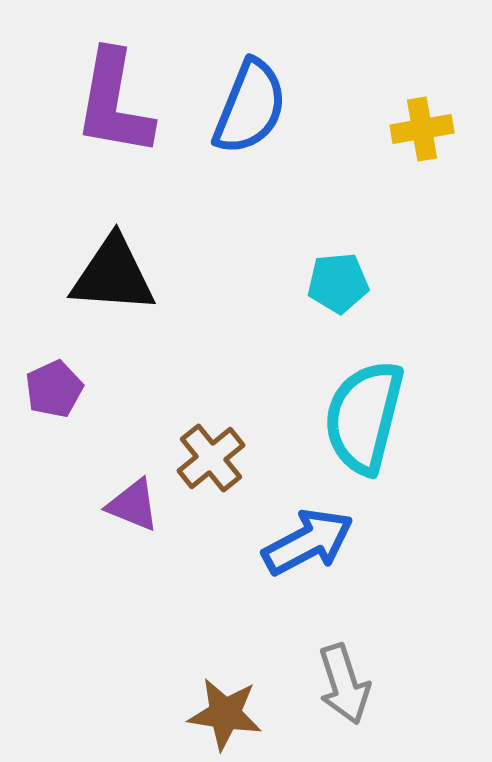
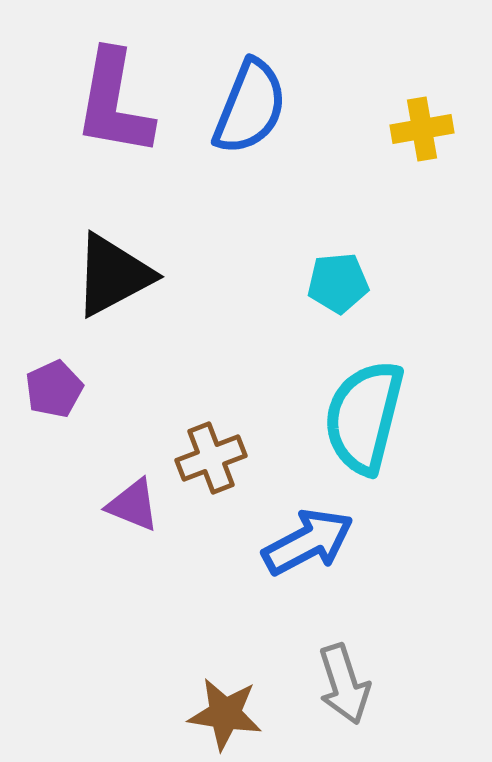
black triangle: rotated 32 degrees counterclockwise
brown cross: rotated 18 degrees clockwise
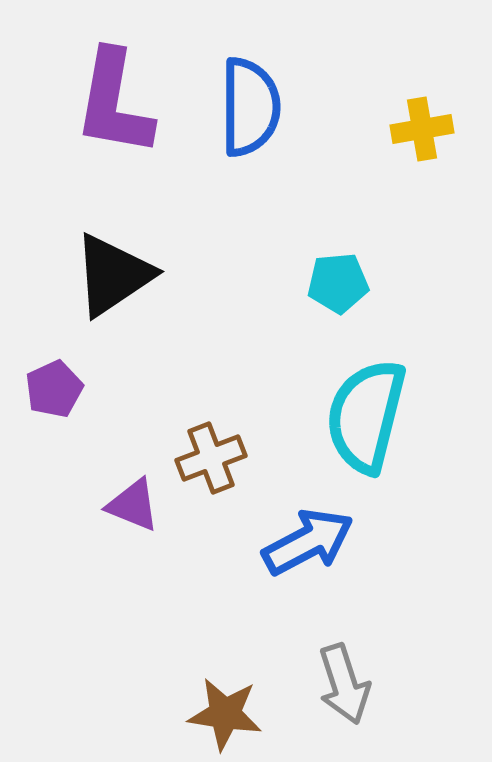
blue semicircle: rotated 22 degrees counterclockwise
black triangle: rotated 6 degrees counterclockwise
cyan semicircle: moved 2 px right, 1 px up
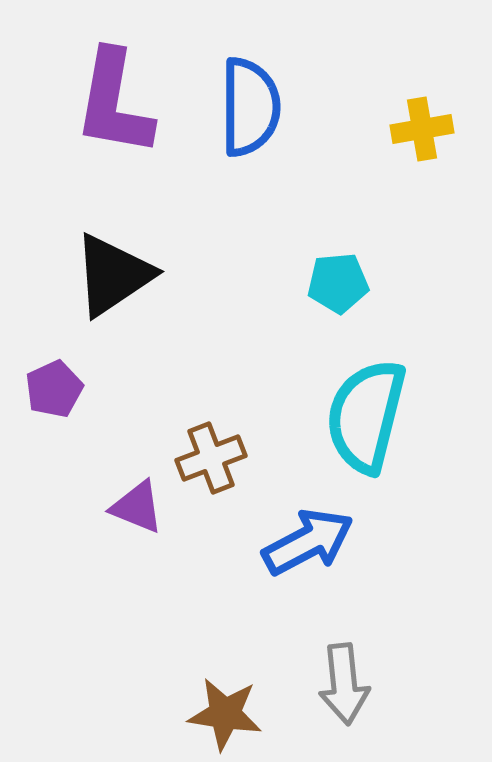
purple triangle: moved 4 px right, 2 px down
gray arrow: rotated 12 degrees clockwise
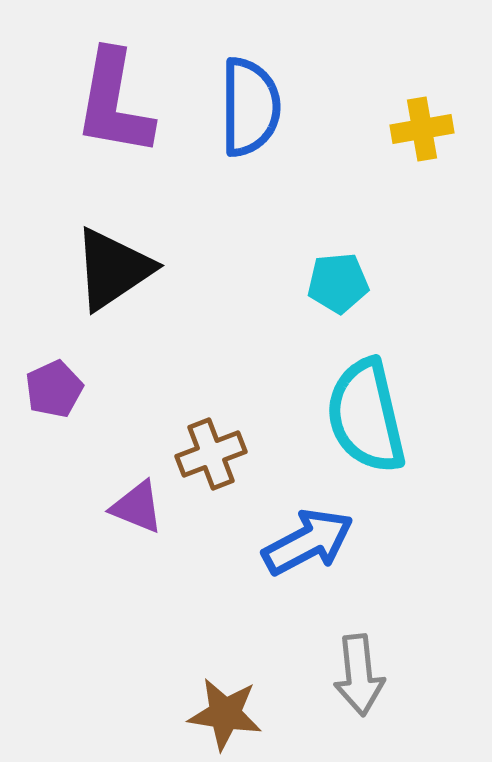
black triangle: moved 6 px up
cyan semicircle: rotated 27 degrees counterclockwise
brown cross: moved 4 px up
gray arrow: moved 15 px right, 9 px up
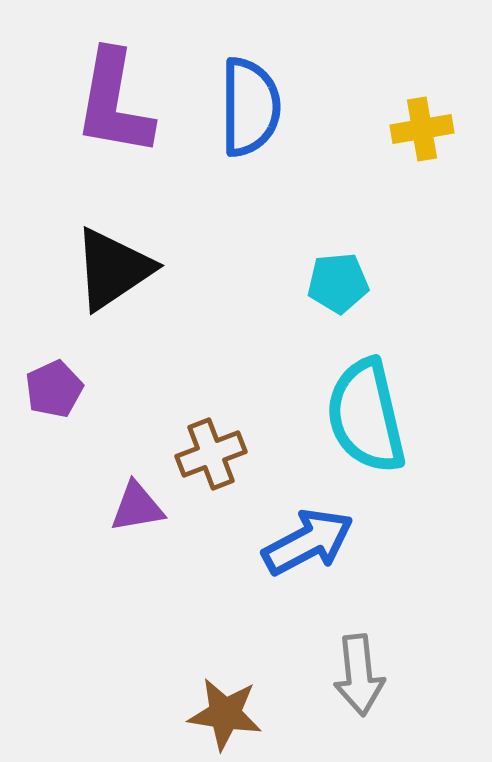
purple triangle: rotated 32 degrees counterclockwise
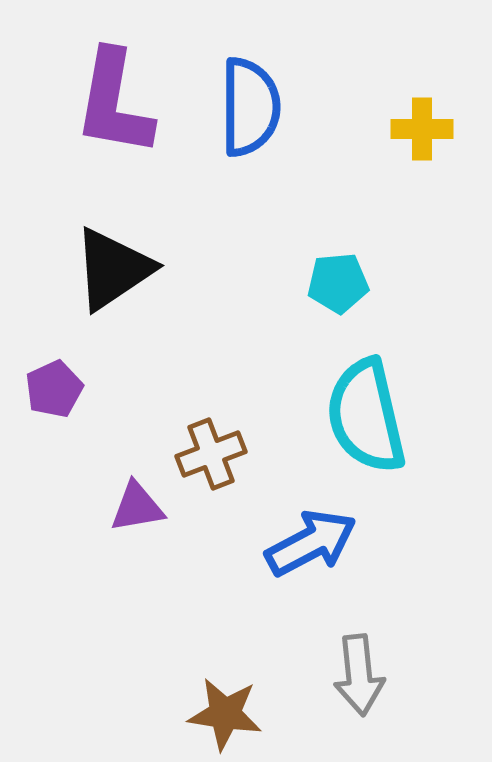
yellow cross: rotated 10 degrees clockwise
blue arrow: moved 3 px right, 1 px down
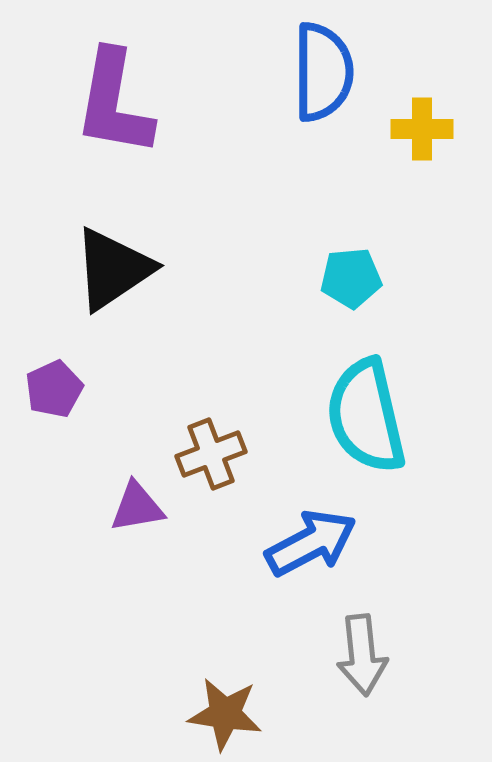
blue semicircle: moved 73 px right, 35 px up
cyan pentagon: moved 13 px right, 5 px up
gray arrow: moved 3 px right, 20 px up
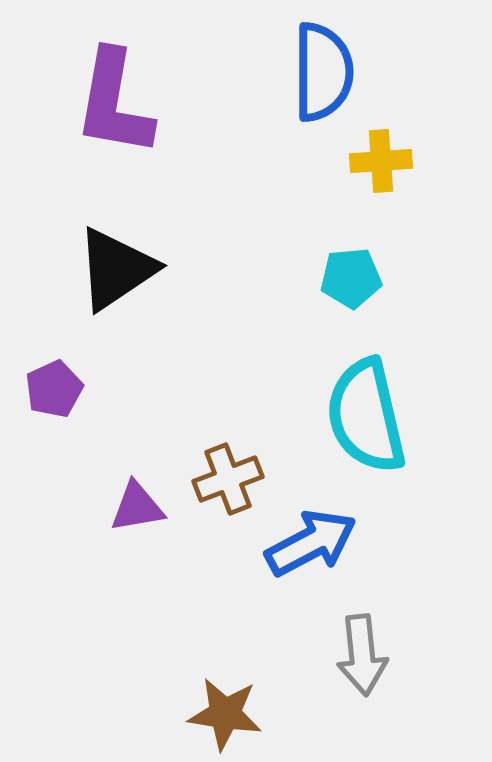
yellow cross: moved 41 px left, 32 px down; rotated 4 degrees counterclockwise
black triangle: moved 3 px right
brown cross: moved 17 px right, 25 px down
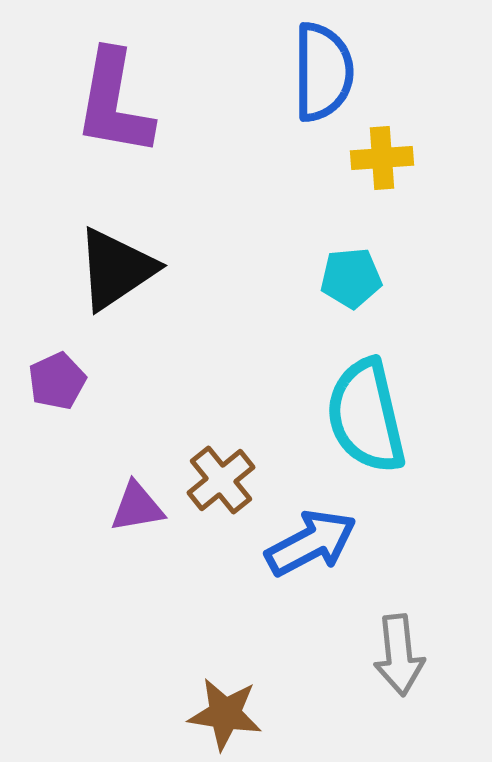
yellow cross: moved 1 px right, 3 px up
purple pentagon: moved 3 px right, 8 px up
brown cross: moved 7 px left, 1 px down; rotated 18 degrees counterclockwise
gray arrow: moved 37 px right
